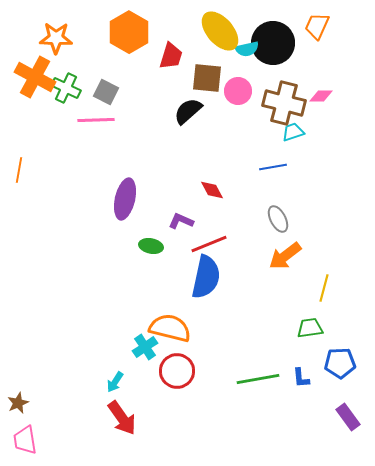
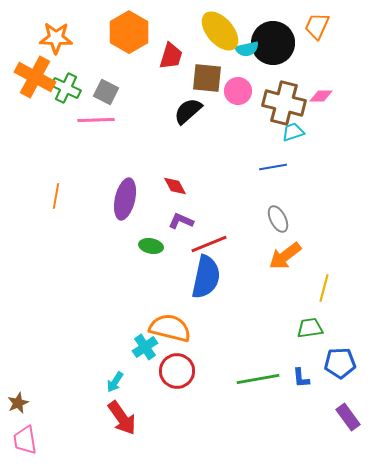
orange line: moved 37 px right, 26 px down
red diamond: moved 37 px left, 4 px up
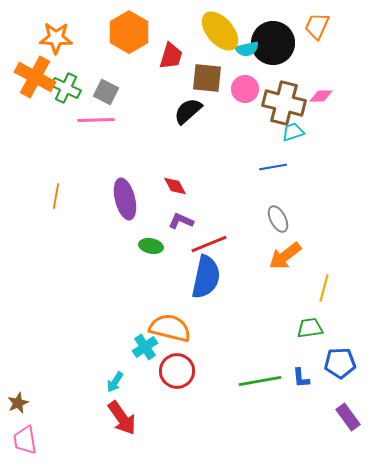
pink circle: moved 7 px right, 2 px up
purple ellipse: rotated 27 degrees counterclockwise
green line: moved 2 px right, 2 px down
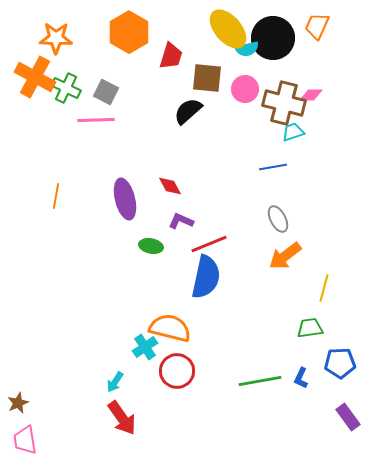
yellow ellipse: moved 8 px right, 2 px up
black circle: moved 5 px up
pink diamond: moved 10 px left, 1 px up
red diamond: moved 5 px left
blue L-shape: rotated 30 degrees clockwise
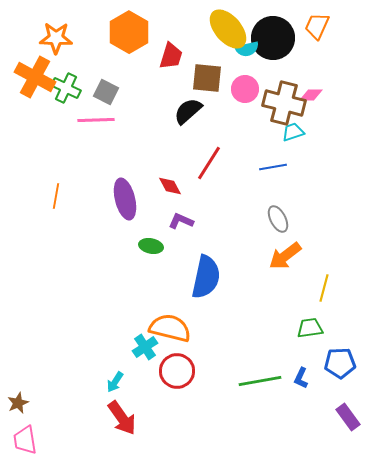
red line: moved 81 px up; rotated 36 degrees counterclockwise
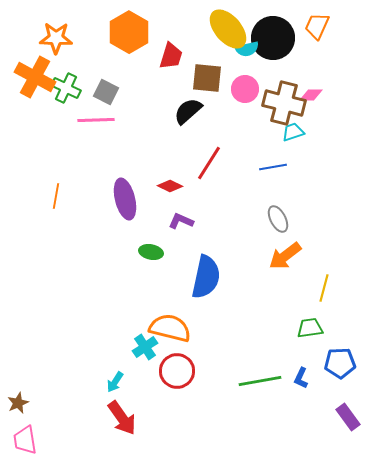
red diamond: rotated 35 degrees counterclockwise
green ellipse: moved 6 px down
